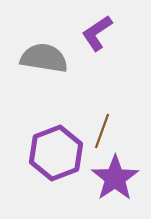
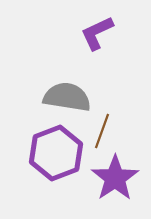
purple L-shape: rotated 9 degrees clockwise
gray semicircle: moved 23 px right, 39 px down
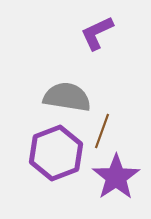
purple star: moved 1 px right, 1 px up
